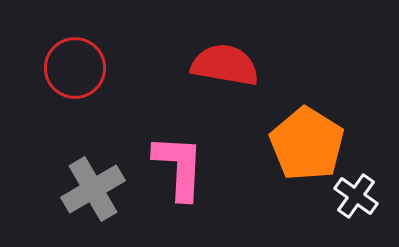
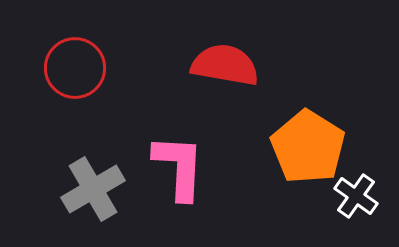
orange pentagon: moved 1 px right, 3 px down
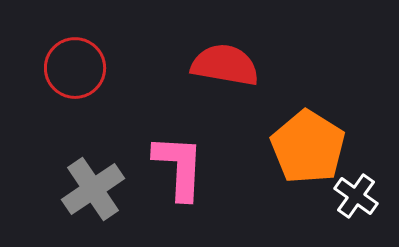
gray cross: rotated 4 degrees counterclockwise
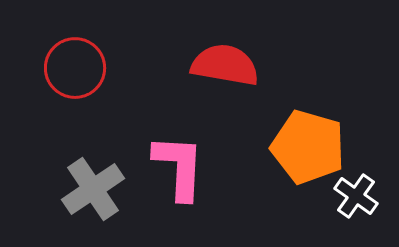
orange pentagon: rotated 16 degrees counterclockwise
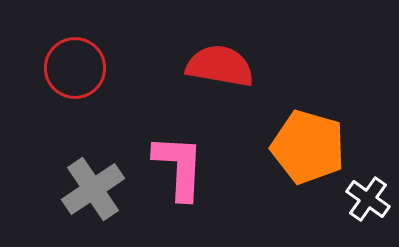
red semicircle: moved 5 px left, 1 px down
white cross: moved 12 px right, 3 px down
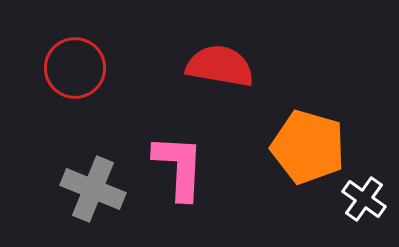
gray cross: rotated 34 degrees counterclockwise
white cross: moved 4 px left
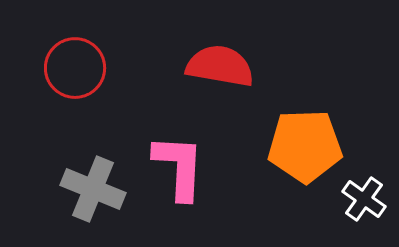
orange pentagon: moved 3 px left, 1 px up; rotated 18 degrees counterclockwise
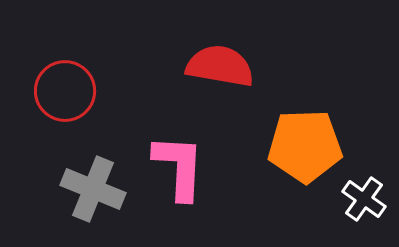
red circle: moved 10 px left, 23 px down
